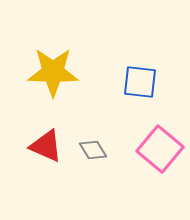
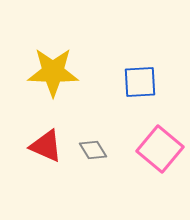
blue square: rotated 9 degrees counterclockwise
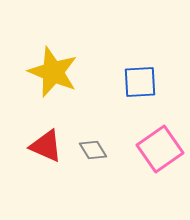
yellow star: rotated 21 degrees clockwise
pink square: rotated 15 degrees clockwise
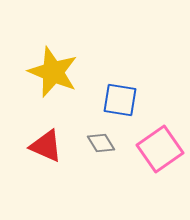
blue square: moved 20 px left, 18 px down; rotated 12 degrees clockwise
gray diamond: moved 8 px right, 7 px up
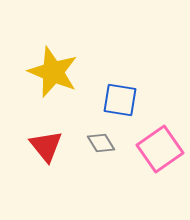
red triangle: rotated 27 degrees clockwise
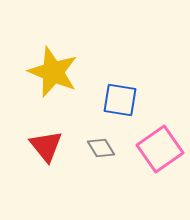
gray diamond: moved 5 px down
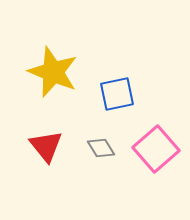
blue square: moved 3 px left, 6 px up; rotated 21 degrees counterclockwise
pink square: moved 4 px left; rotated 6 degrees counterclockwise
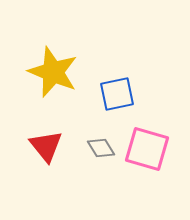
pink square: moved 9 px left; rotated 33 degrees counterclockwise
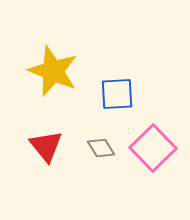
yellow star: moved 1 px up
blue square: rotated 9 degrees clockwise
pink square: moved 6 px right, 1 px up; rotated 30 degrees clockwise
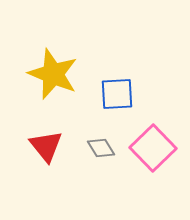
yellow star: moved 3 px down
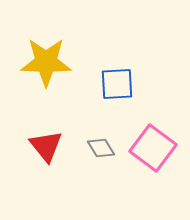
yellow star: moved 7 px left, 12 px up; rotated 21 degrees counterclockwise
blue square: moved 10 px up
pink square: rotated 9 degrees counterclockwise
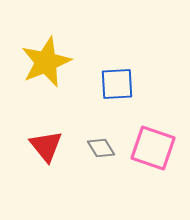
yellow star: rotated 24 degrees counterclockwise
pink square: rotated 18 degrees counterclockwise
